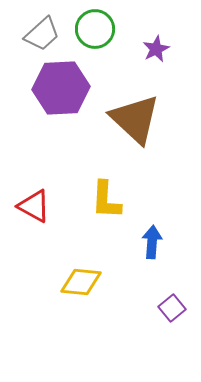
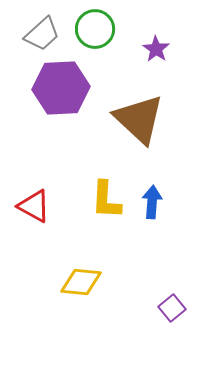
purple star: rotated 12 degrees counterclockwise
brown triangle: moved 4 px right
blue arrow: moved 40 px up
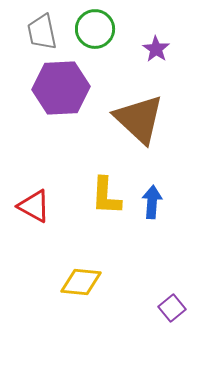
gray trapezoid: moved 2 px up; rotated 120 degrees clockwise
yellow L-shape: moved 4 px up
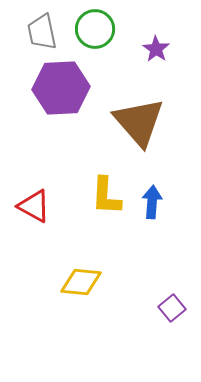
brown triangle: moved 3 px down; rotated 6 degrees clockwise
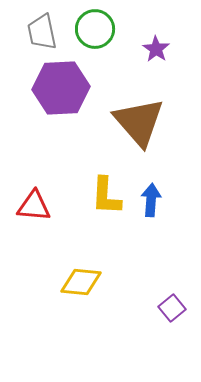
blue arrow: moved 1 px left, 2 px up
red triangle: rotated 24 degrees counterclockwise
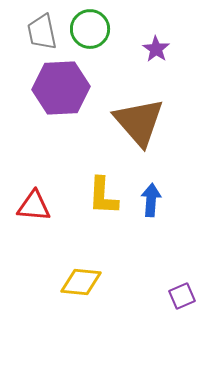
green circle: moved 5 px left
yellow L-shape: moved 3 px left
purple square: moved 10 px right, 12 px up; rotated 16 degrees clockwise
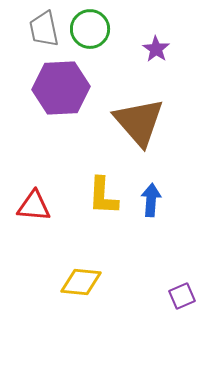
gray trapezoid: moved 2 px right, 3 px up
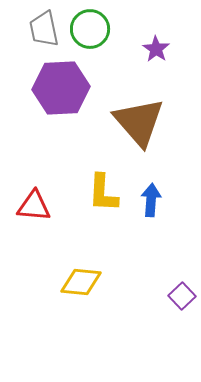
yellow L-shape: moved 3 px up
purple square: rotated 20 degrees counterclockwise
